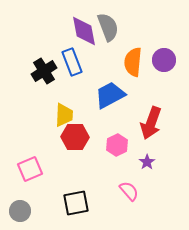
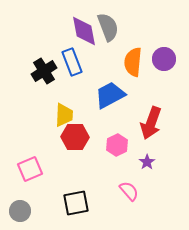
purple circle: moved 1 px up
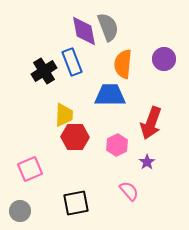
orange semicircle: moved 10 px left, 2 px down
blue trapezoid: rotated 28 degrees clockwise
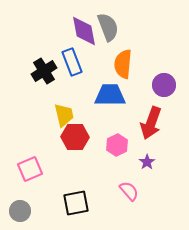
purple circle: moved 26 px down
yellow trapezoid: rotated 15 degrees counterclockwise
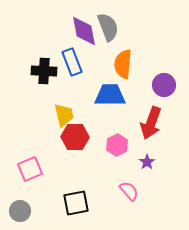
black cross: rotated 35 degrees clockwise
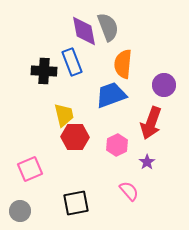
blue trapezoid: moved 1 px right; rotated 20 degrees counterclockwise
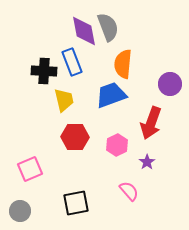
purple circle: moved 6 px right, 1 px up
yellow trapezoid: moved 15 px up
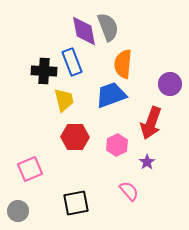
gray circle: moved 2 px left
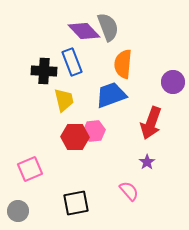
purple diamond: rotated 32 degrees counterclockwise
purple circle: moved 3 px right, 2 px up
pink hexagon: moved 23 px left, 14 px up; rotated 20 degrees clockwise
